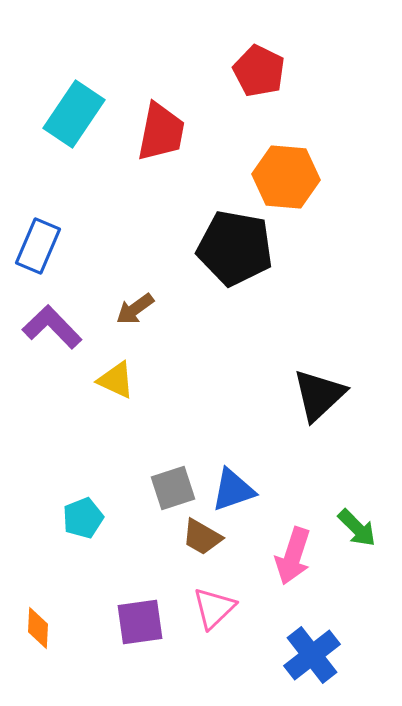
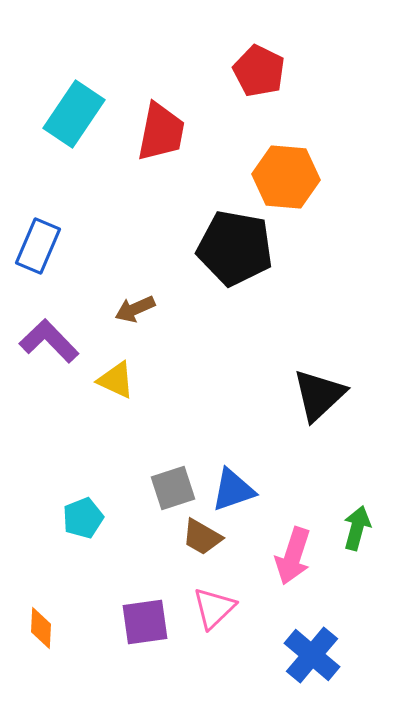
brown arrow: rotated 12 degrees clockwise
purple L-shape: moved 3 px left, 14 px down
green arrow: rotated 120 degrees counterclockwise
purple square: moved 5 px right
orange diamond: moved 3 px right
blue cross: rotated 12 degrees counterclockwise
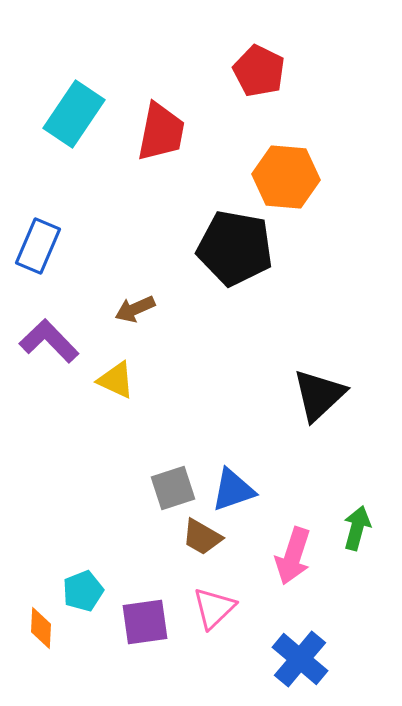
cyan pentagon: moved 73 px down
blue cross: moved 12 px left, 4 px down
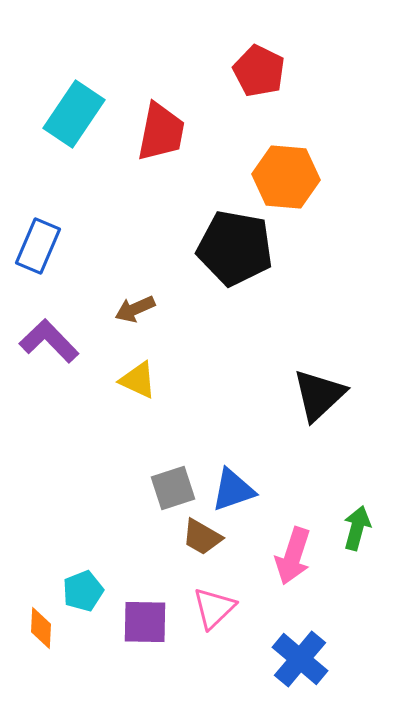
yellow triangle: moved 22 px right
purple square: rotated 9 degrees clockwise
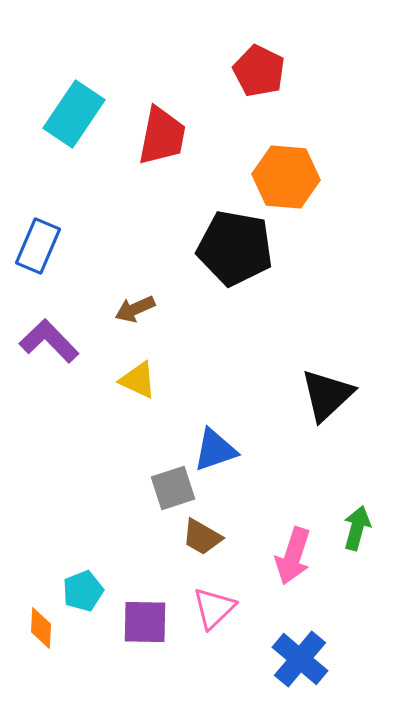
red trapezoid: moved 1 px right, 4 px down
black triangle: moved 8 px right
blue triangle: moved 18 px left, 40 px up
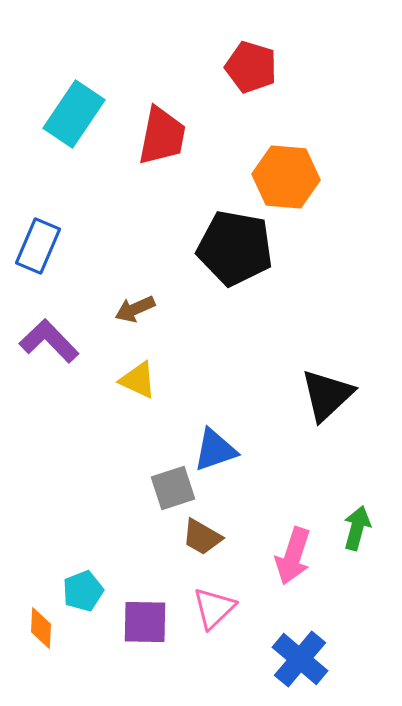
red pentagon: moved 8 px left, 4 px up; rotated 9 degrees counterclockwise
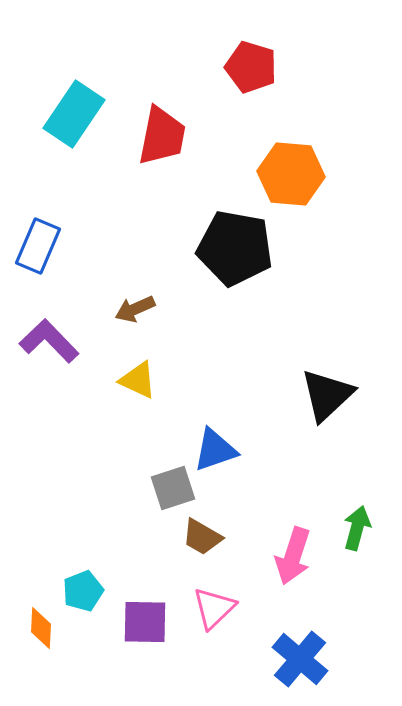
orange hexagon: moved 5 px right, 3 px up
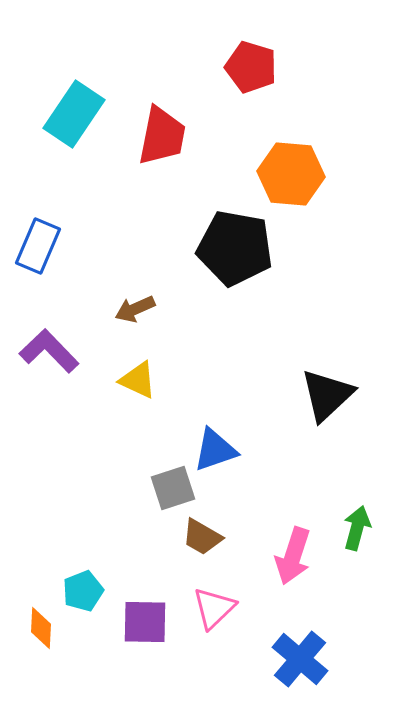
purple L-shape: moved 10 px down
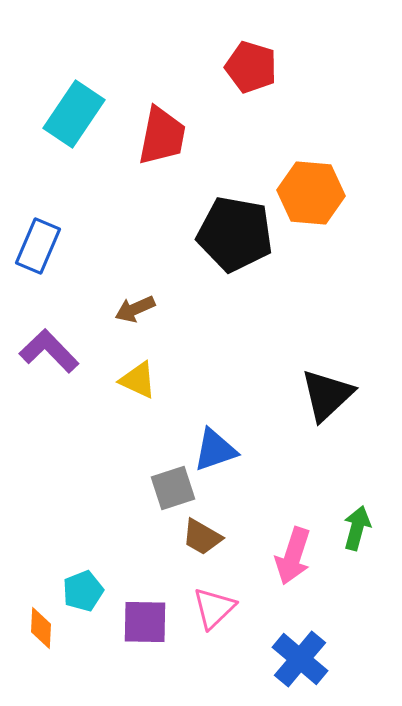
orange hexagon: moved 20 px right, 19 px down
black pentagon: moved 14 px up
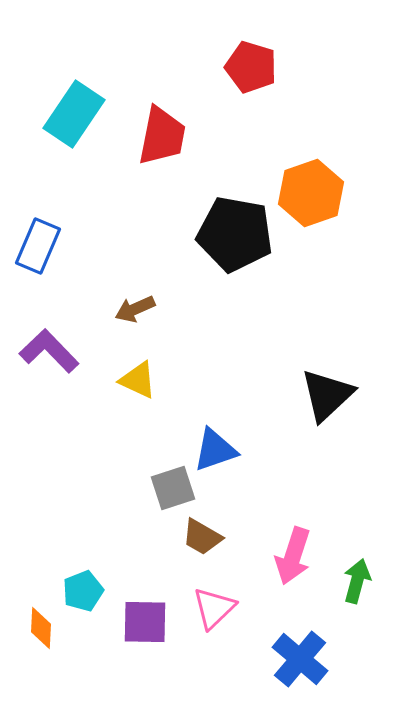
orange hexagon: rotated 24 degrees counterclockwise
green arrow: moved 53 px down
